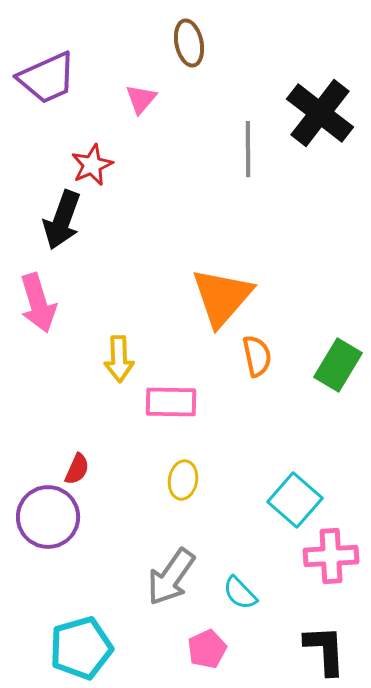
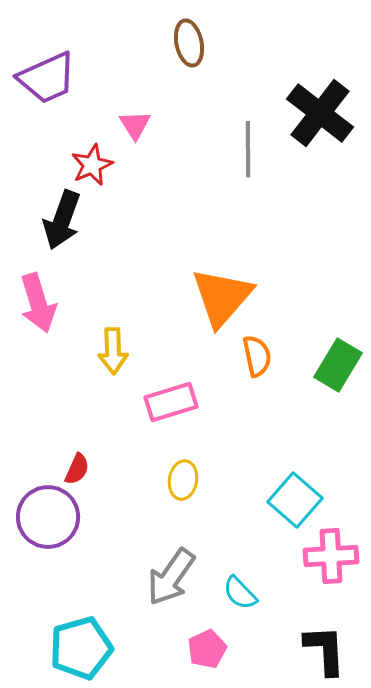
pink triangle: moved 6 px left, 26 px down; rotated 12 degrees counterclockwise
yellow arrow: moved 6 px left, 8 px up
pink rectangle: rotated 18 degrees counterclockwise
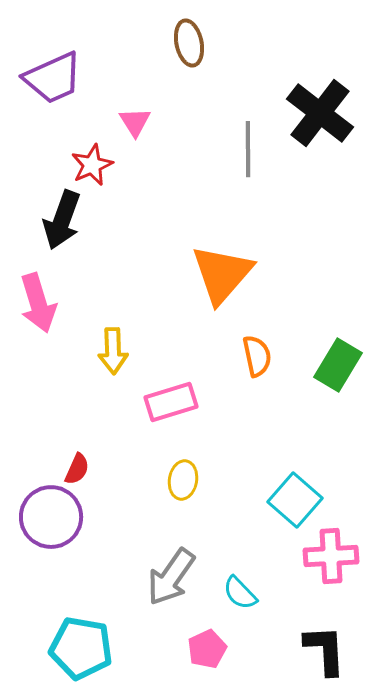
purple trapezoid: moved 6 px right
pink triangle: moved 3 px up
orange triangle: moved 23 px up
purple circle: moved 3 px right
cyan pentagon: rotated 26 degrees clockwise
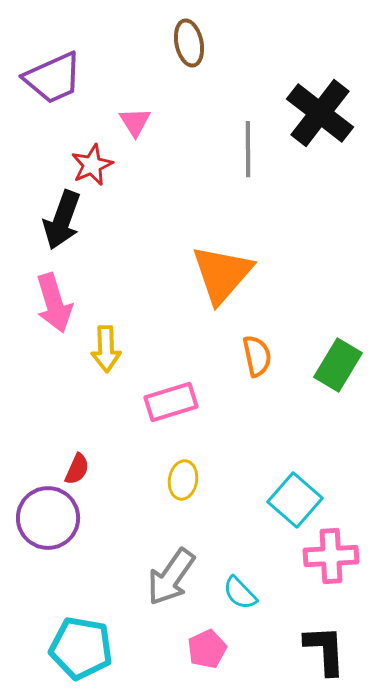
pink arrow: moved 16 px right
yellow arrow: moved 7 px left, 2 px up
purple circle: moved 3 px left, 1 px down
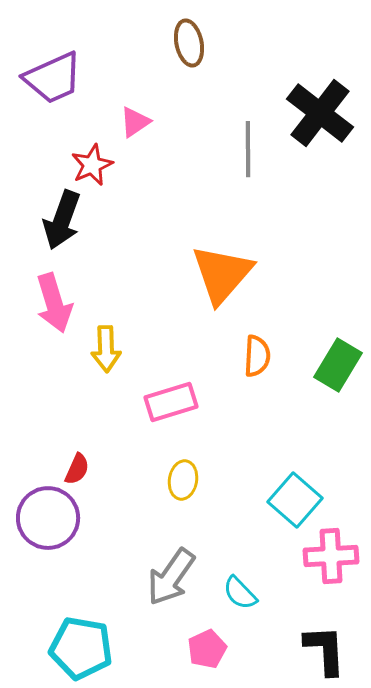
pink triangle: rotated 28 degrees clockwise
orange semicircle: rotated 15 degrees clockwise
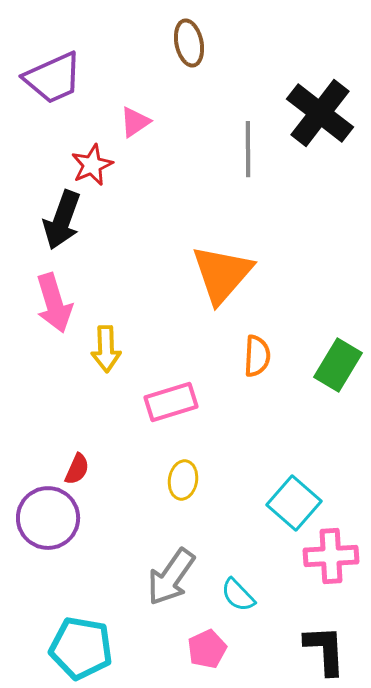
cyan square: moved 1 px left, 3 px down
cyan semicircle: moved 2 px left, 2 px down
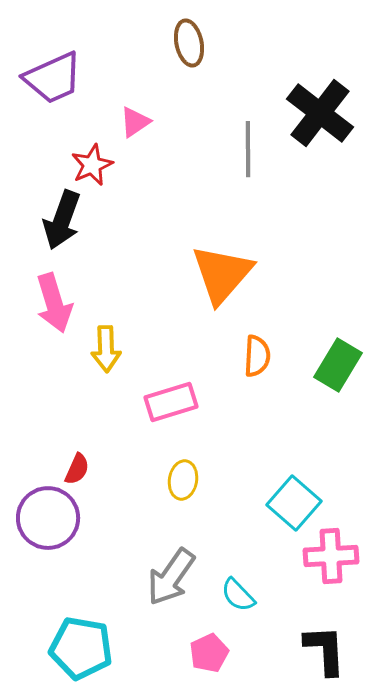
pink pentagon: moved 2 px right, 4 px down
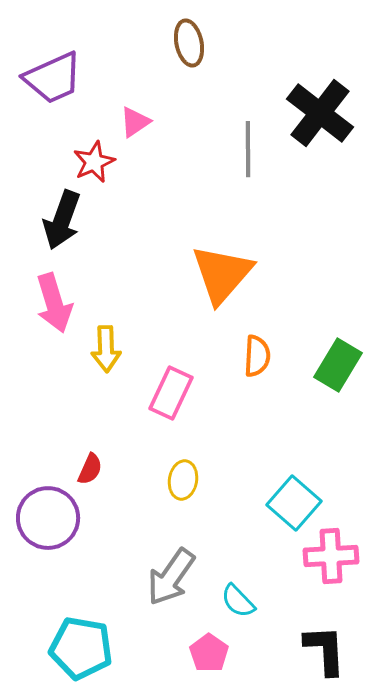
red star: moved 2 px right, 3 px up
pink rectangle: moved 9 px up; rotated 48 degrees counterclockwise
red semicircle: moved 13 px right
cyan semicircle: moved 6 px down
pink pentagon: rotated 12 degrees counterclockwise
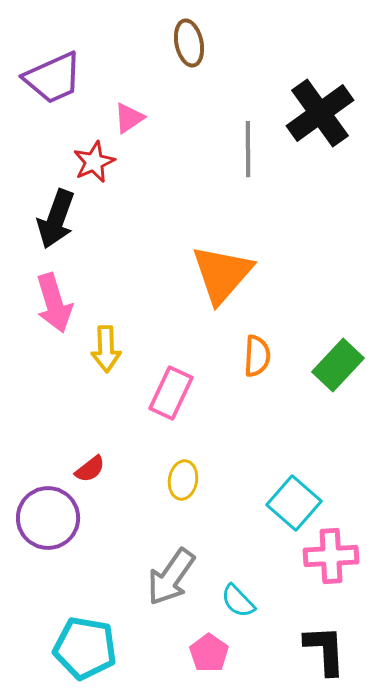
black cross: rotated 16 degrees clockwise
pink triangle: moved 6 px left, 4 px up
black arrow: moved 6 px left, 1 px up
green rectangle: rotated 12 degrees clockwise
red semicircle: rotated 28 degrees clockwise
cyan pentagon: moved 4 px right
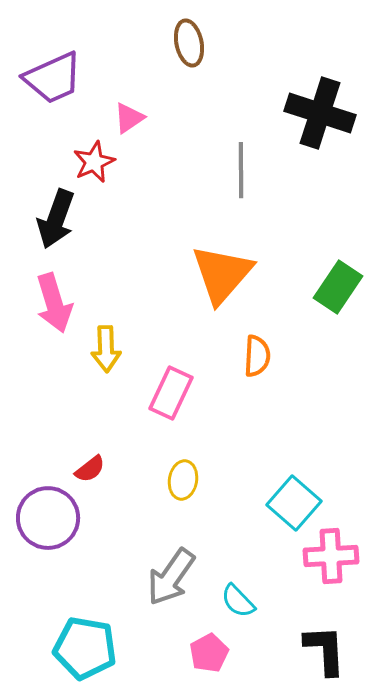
black cross: rotated 36 degrees counterclockwise
gray line: moved 7 px left, 21 px down
green rectangle: moved 78 px up; rotated 9 degrees counterclockwise
pink pentagon: rotated 9 degrees clockwise
